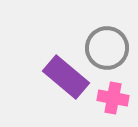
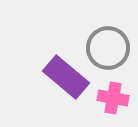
gray circle: moved 1 px right
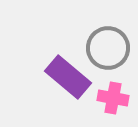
purple rectangle: moved 2 px right
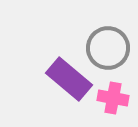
purple rectangle: moved 1 px right, 2 px down
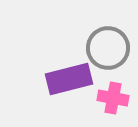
purple rectangle: rotated 54 degrees counterclockwise
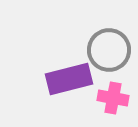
gray circle: moved 1 px right, 2 px down
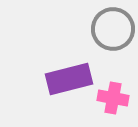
gray circle: moved 4 px right, 21 px up
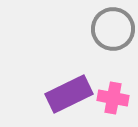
purple rectangle: moved 15 px down; rotated 12 degrees counterclockwise
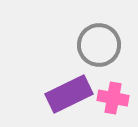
gray circle: moved 14 px left, 16 px down
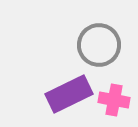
pink cross: moved 1 px right, 2 px down
